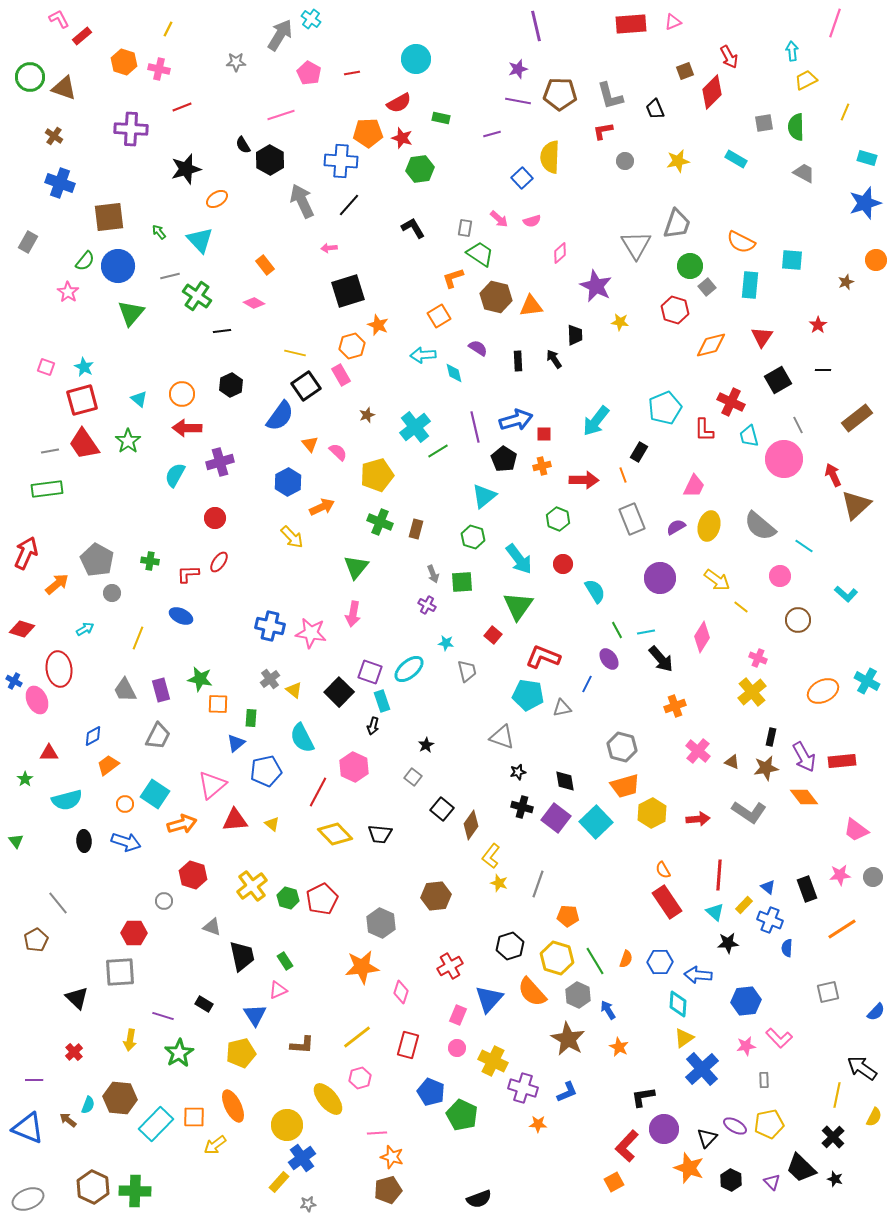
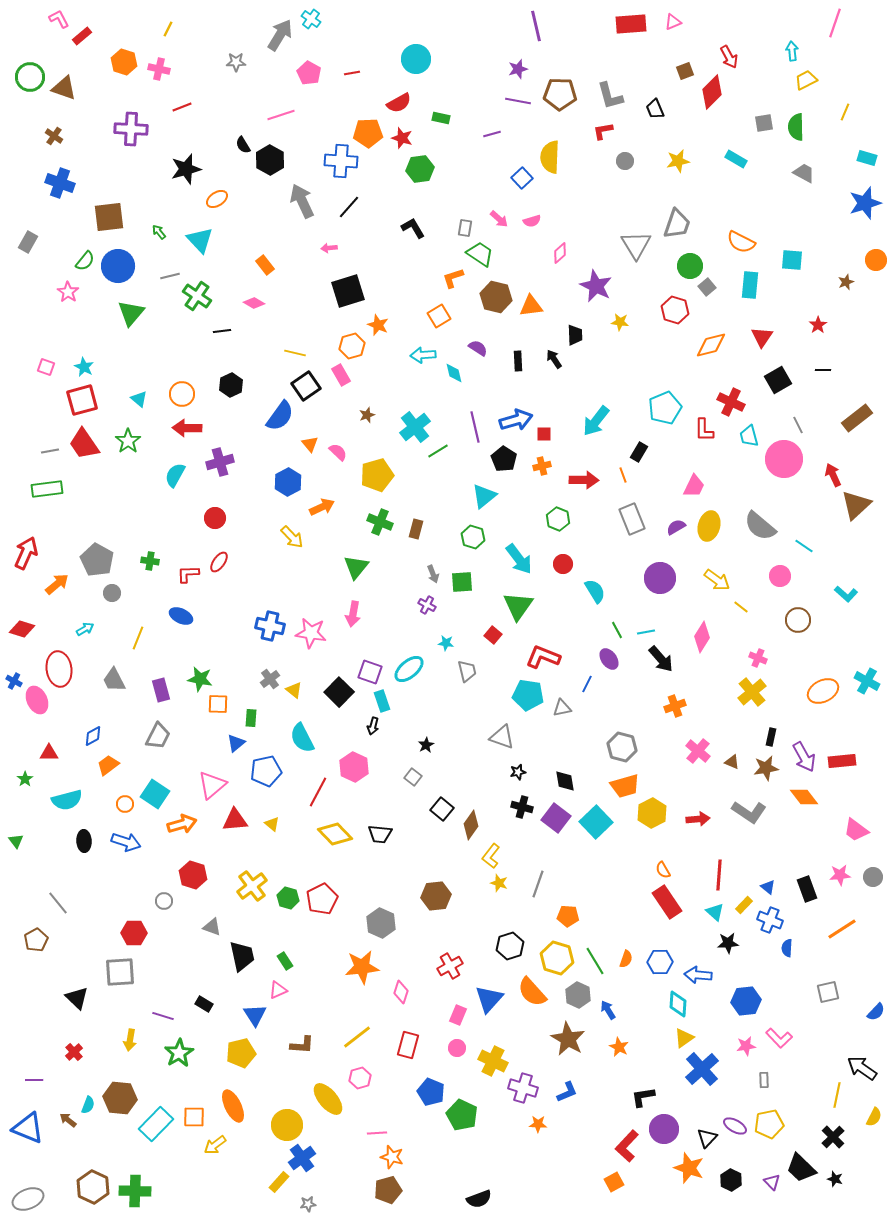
black line at (349, 205): moved 2 px down
gray trapezoid at (125, 690): moved 11 px left, 10 px up
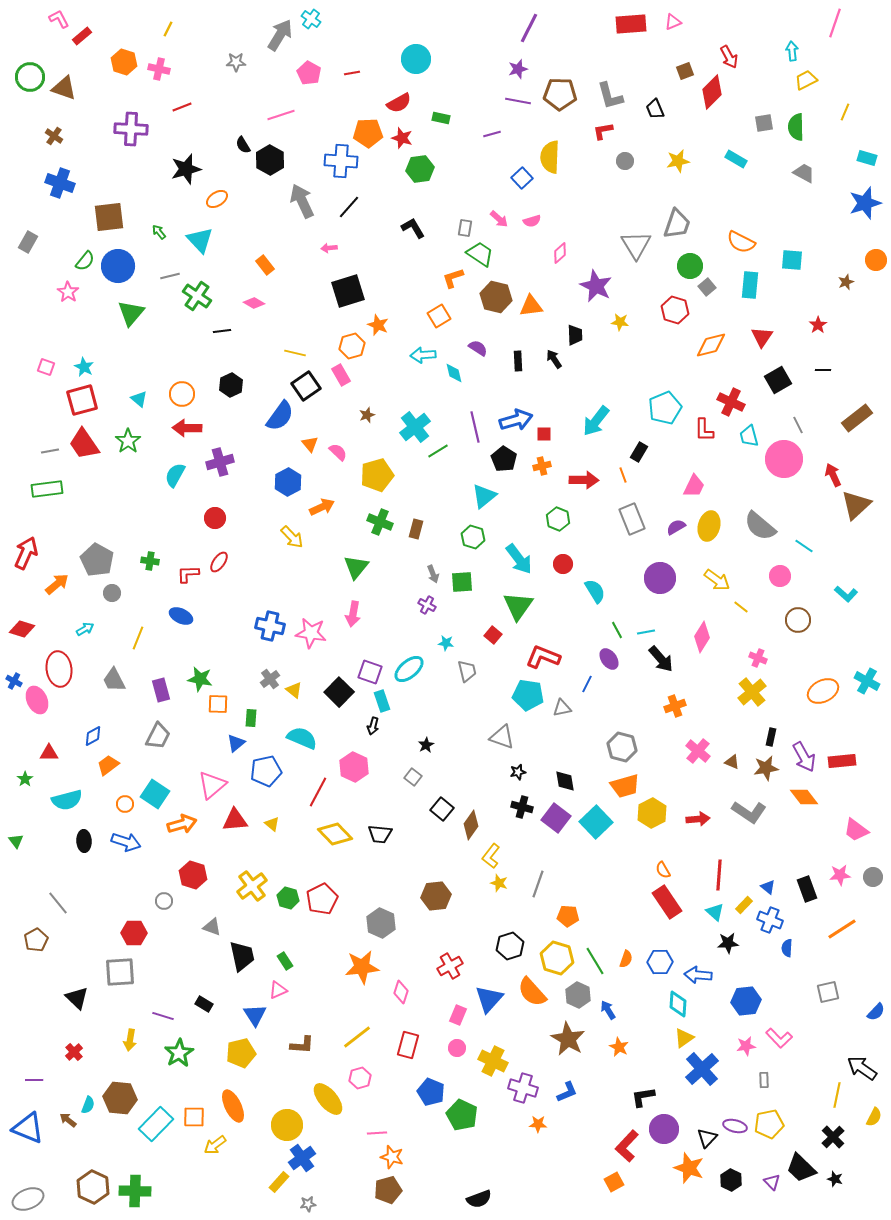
purple line at (536, 26): moved 7 px left, 2 px down; rotated 40 degrees clockwise
cyan semicircle at (302, 738): rotated 140 degrees clockwise
purple ellipse at (735, 1126): rotated 15 degrees counterclockwise
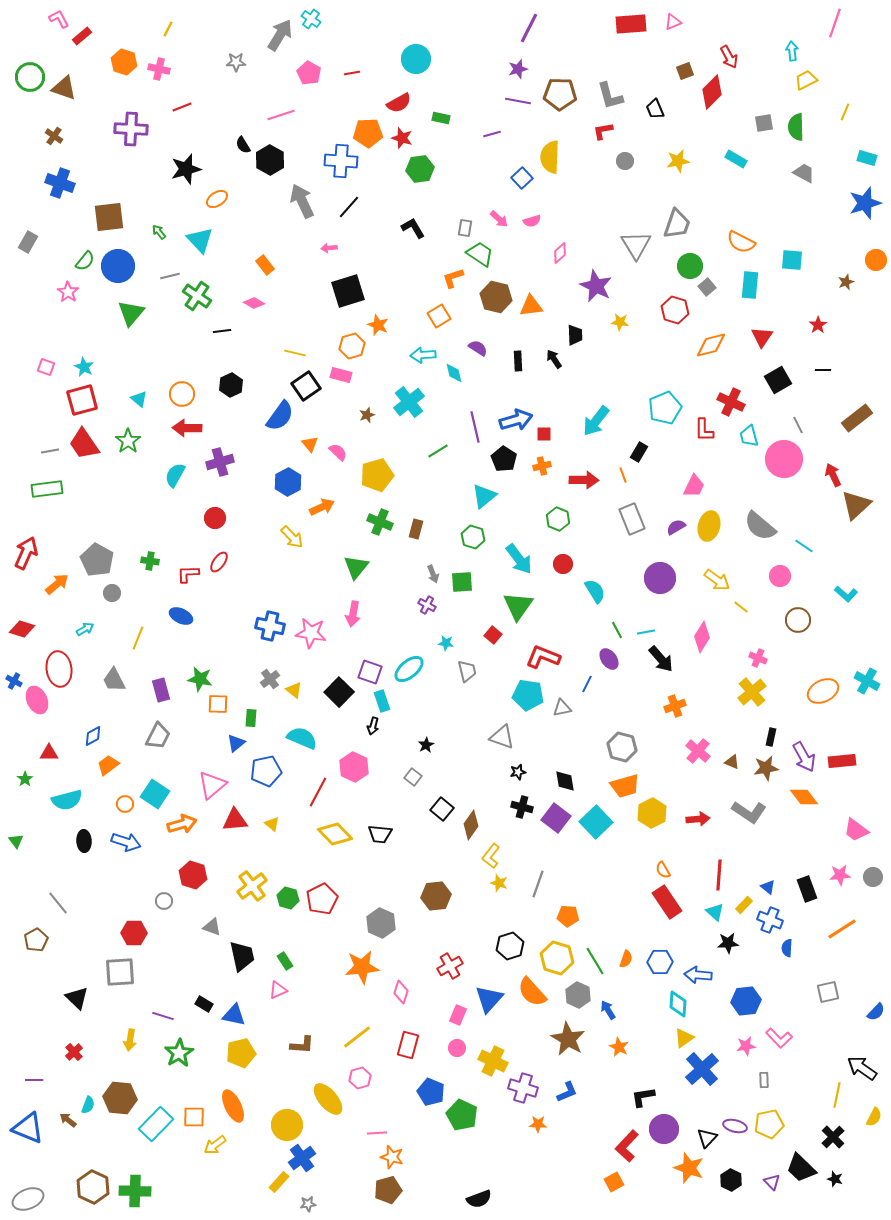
pink rectangle at (341, 375): rotated 45 degrees counterclockwise
cyan cross at (415, 427): moved 6 px left, 25 px up
blue triangle at (255, 1015): moved 21 px left; rotated 45 degrees counterclockwise
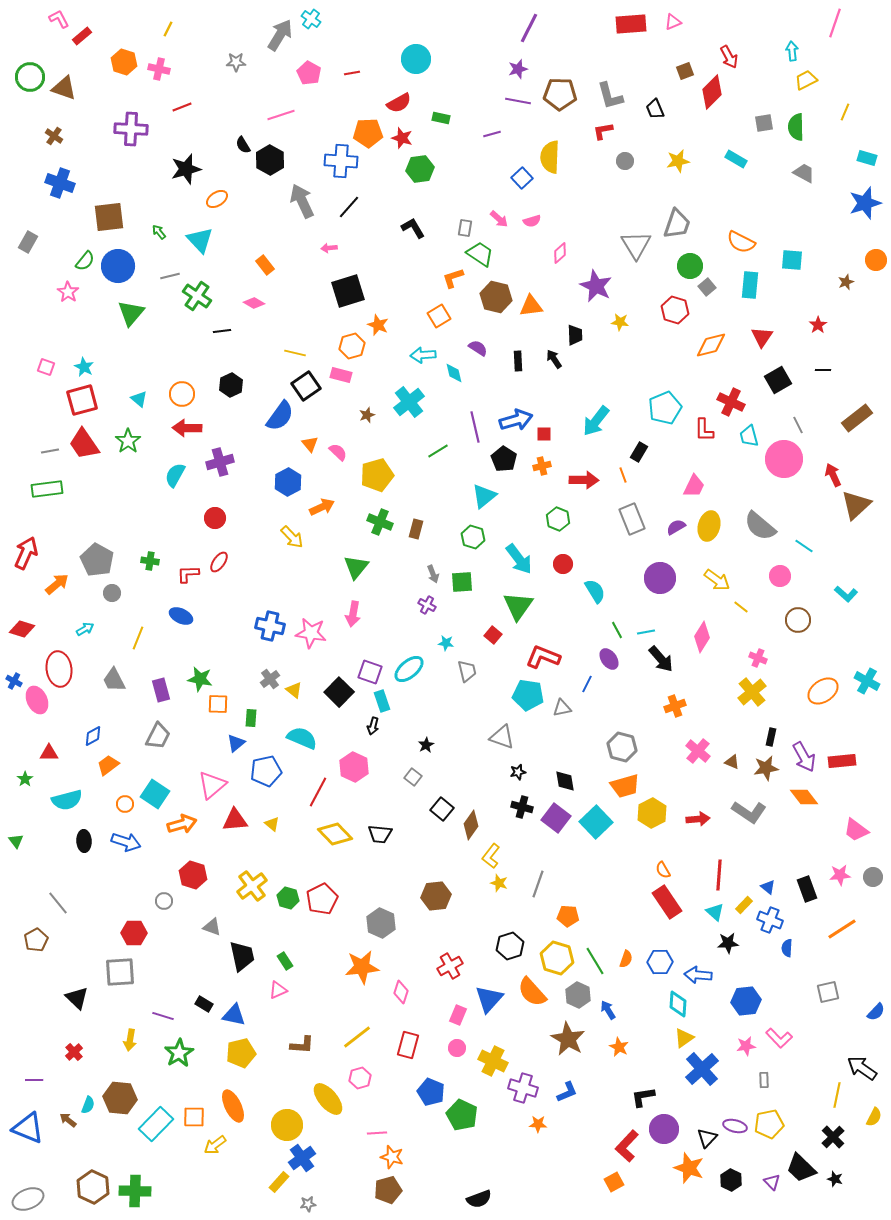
orange ellipse at (823, 691): rotated 8 degrees counterclockwise
